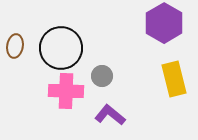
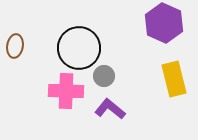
purple hexagon: rotated 6 degrees counterclockwise
black circle: moved 18 px right
gray circle: moved 2 px right
purple L-shape: moved 6 px up
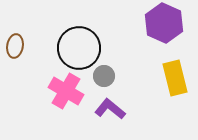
yellow rectangle: moved 1 px right, 1 px up
pink cross: rotated 28 degrees clockwise
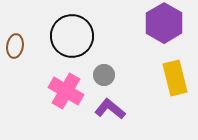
purple hexagon: rotated 6 degrees clockwise
black circle: moved 7 px left, 12 px up
gray circle: moved 1 px up
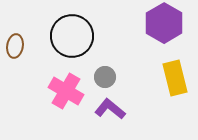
gray circle: moved 1 px right, 2 px down
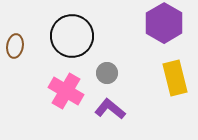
gray circle: moved 2 px right, 4 px up
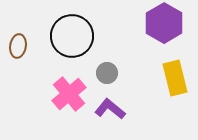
brown ellipse: moved 3 px right
pink cross: moved 3 px right, 3 px down; rotated 20 degrees clockwise
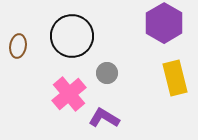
purple L-shape: moved 6 px left, 9 px down; rotated 8 degrees counterclockwise
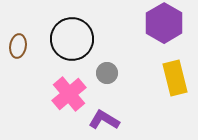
black circle: moved 3 px down
purple L-shape: moved 2 px down
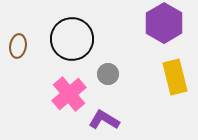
gray circle: moved 1 px right, 1 px down
yellow rectangle: moved 1 px up
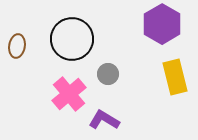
purple hexagon: moved 2 px left, 1 px down
brown ellipse: moved 1 px left
